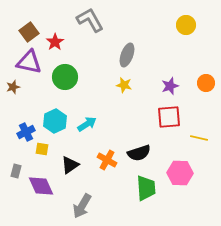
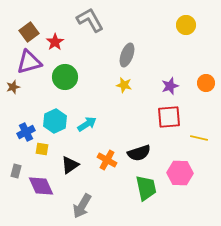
purple triangle: rotated 28 degrees counterclockwise
green trapezoid: rotated 8 degrees counterclockwise
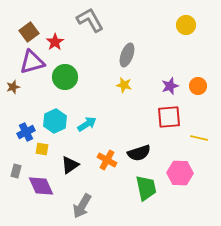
purple triangle: moved 3 px right
orange circle: moved 8 px left, 3 px down
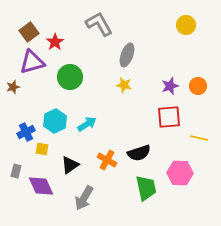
gray L-shape: moved 9 px right, 4 px down
green circle: moved 5 px right
gray arrow: moved 2 px right, 8 px up
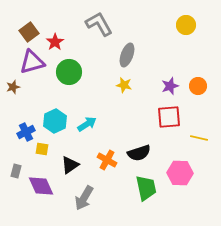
green circle: moved 1 px left, 5 px up
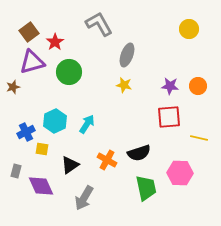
yellow circle: moved 3 px right, 4 px down
purple star: rotated 24 degrees clockwise
cyan arrow: rotated 24 degrees counterclockwise
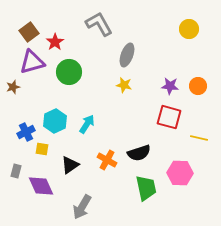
red square: rotated 20 degrees clockwise
gray arrow: moved 2 px left, 9 px down
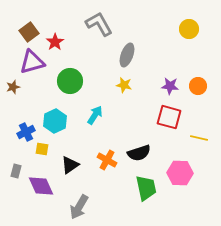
green circle: moved 1 px right, 9 px down
cyan arrow: moved 8 px right, 9 px up
gray arrow: moved 3 px left
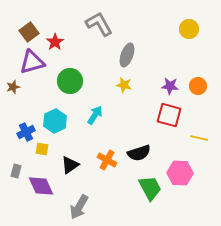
red square: moved 2 px up
green trapezoid: moved 4 px right; rotated 16 degrees counterclockwise
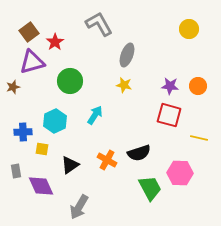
blue cross: moved 3 px left; rotated 24 degrees clockwise
gray rectangle: rotated 24 degrees counterclockwise
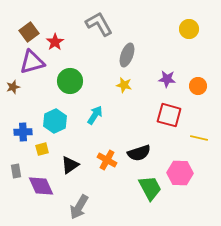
purple star: moved 3 px left, 7 px up
yellow square: rotated 24 degrees counterclockwise
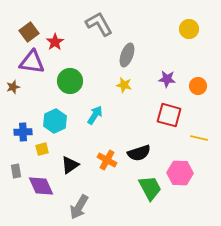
purple triangle: rotated 24 degrees clockwise
